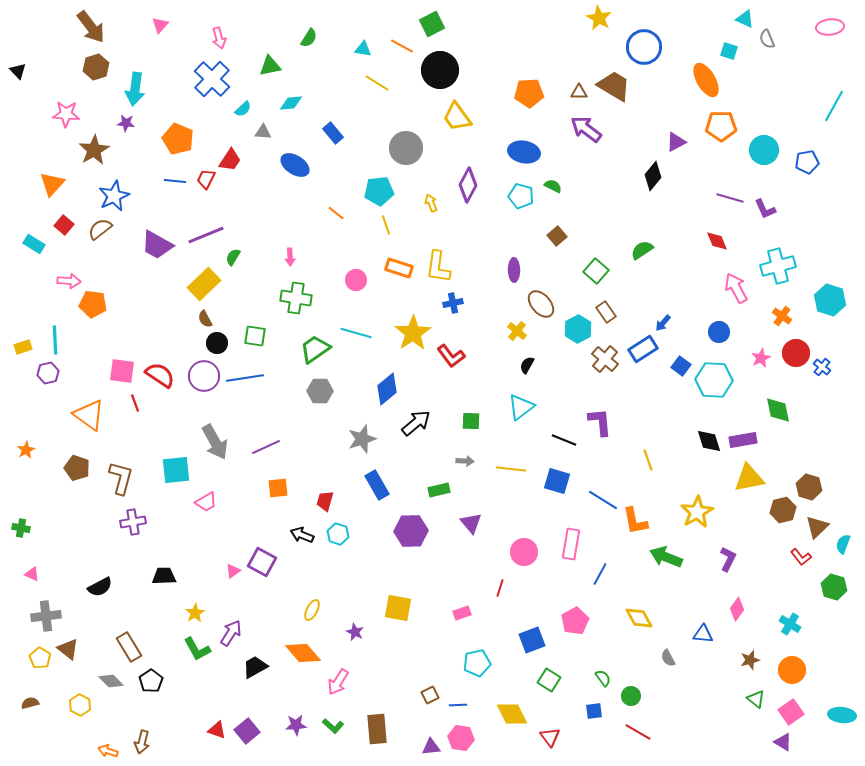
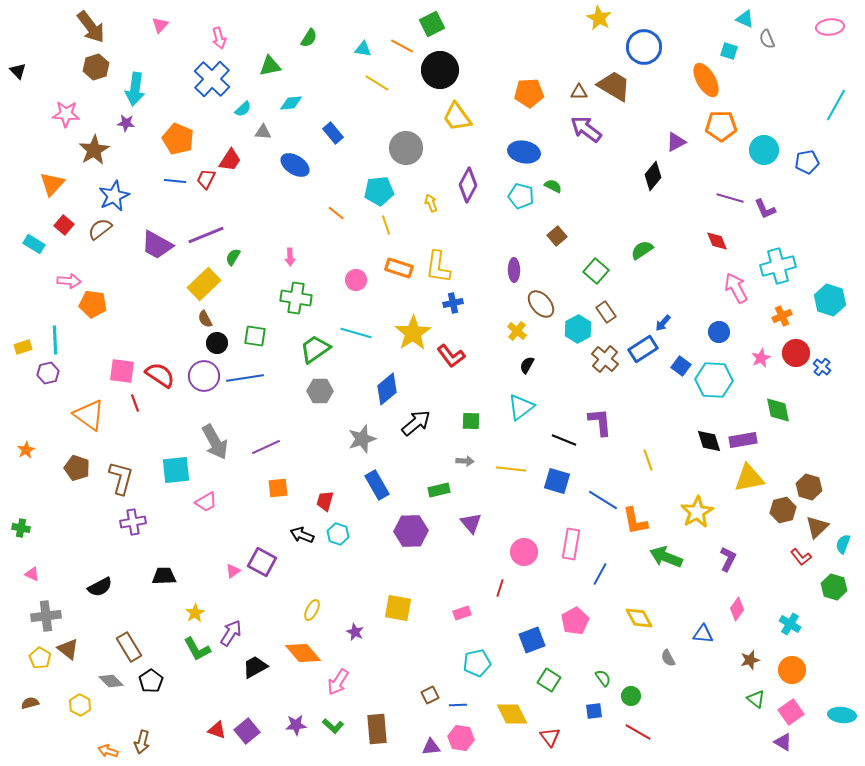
cyan line at (834, 106): moved 2 px right, 1 px up
orange cross at (782, 316): rotated 30 degrees clockwise
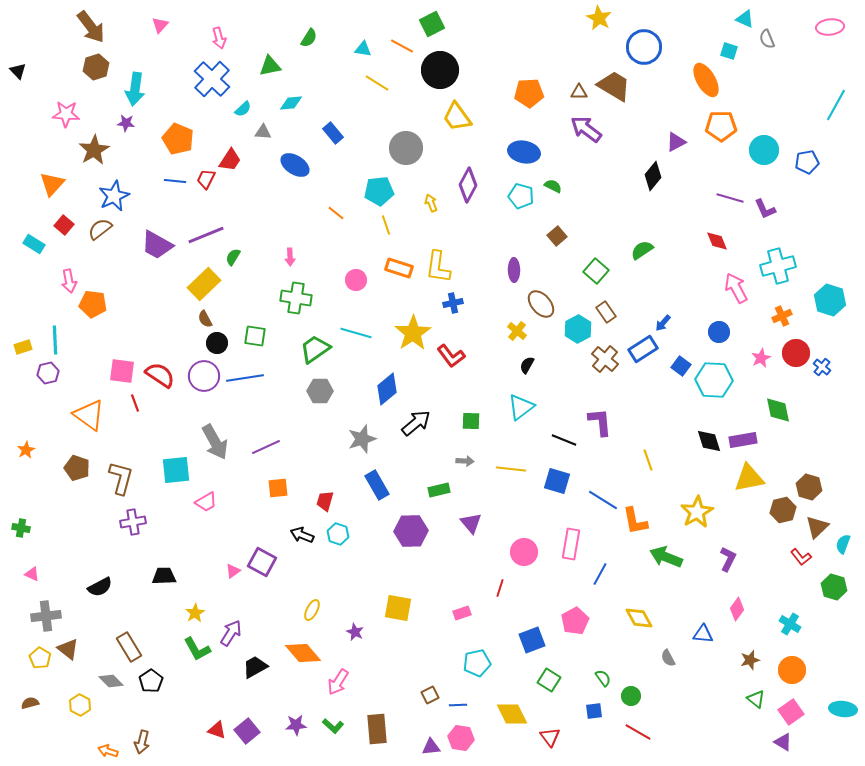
pink arrow at (69, 281): rotated 75 degrees clockwise
cyan ellipse at (842, 715): moved 1 px right, 6 px up
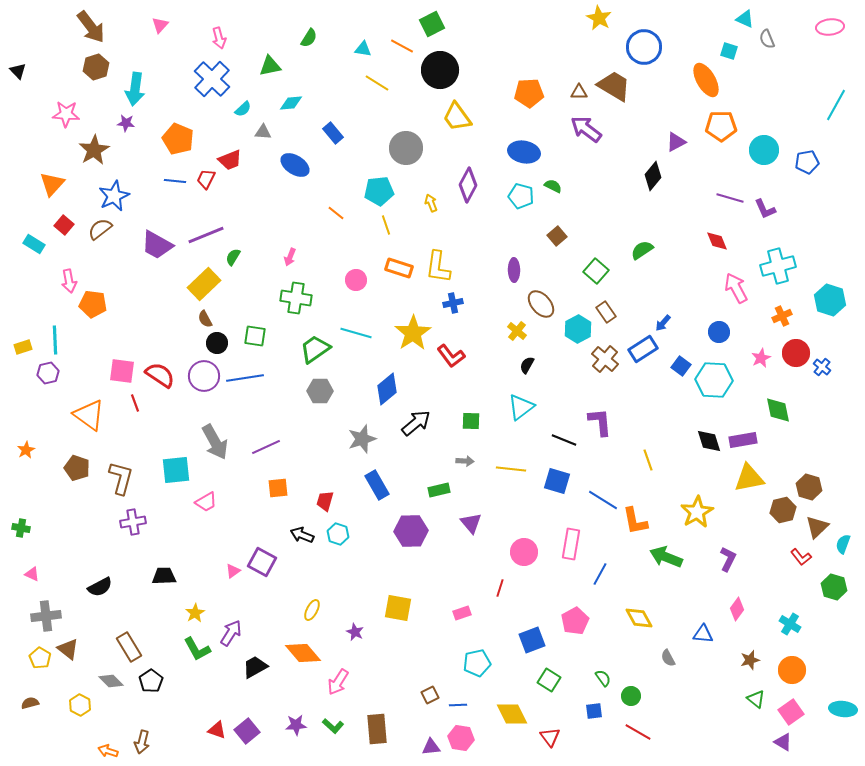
red trapezoid at (230, 160): rotated 35 degrees clockwise
pink arrow at (290, 257): rotated 24 degrees clockwise
